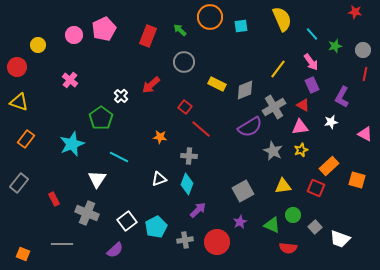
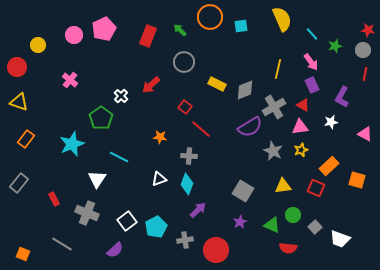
red star at (355, 12): moved 13 px right, 18 px down
yellow line at (278, 69): rotated 24 degrees counterclockwise
gray square at (243, 191): rotated 30 degrees counterclockwise
red circle at (217, 242): moved 1 px left, 8 px down
gray line at (62, 244): rotated 30 degrees clockwise
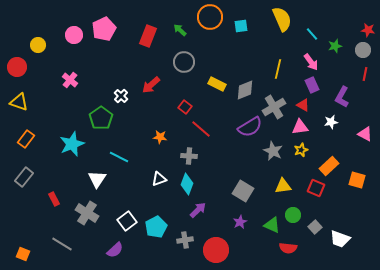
gray rectangle at (19, 183): moved 5 px right, 6 px up
gray cross at (87, 213): rotated 10 degrees clockwise
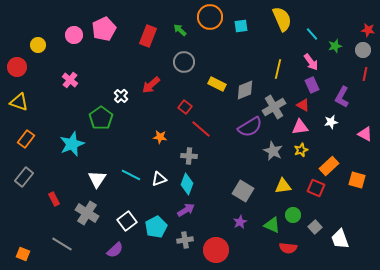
cyan line at (119, 157): moved 12 px right, 18 px down
purple arrow at (198, 210): moved 12 px left; rotated 12 degrees clockwise
white trapezoid at (340, 239): rotated 50 degrees clockwise
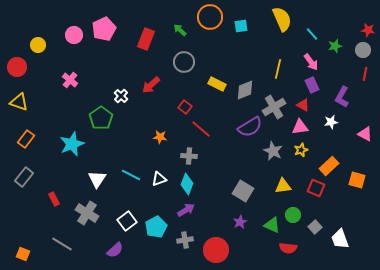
red rectangle at (148, 36): moved 2 px left, 3 px down
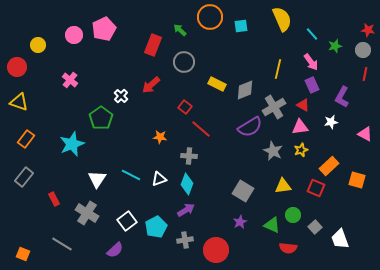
red rectangle at (146, 39): moved 7 px right, 6 px down
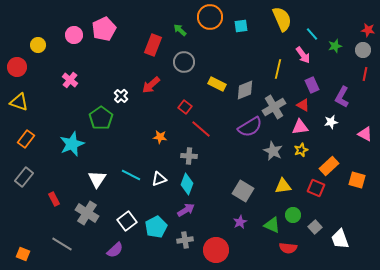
pink arrow at (311, 62): moved 8 px left, 7 px up
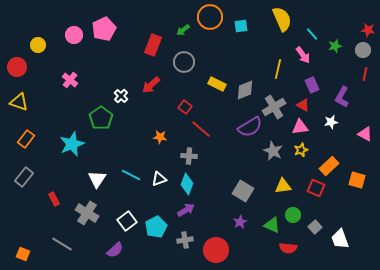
green arrow at (180, 30): moved 3 px right; rotated 80 degrees counterclockwise
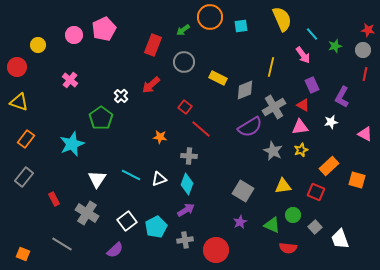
yellow line at (278, 69): moved 7 px left, 2 px up
yellow rectangle at (217, 84): moved 1 px right, 6 px up
red square at (316, 188): moved 4 px down
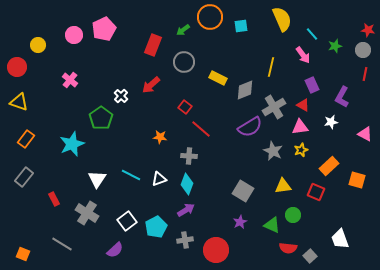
gray square at (315, 227): moved 5 px left, 29 px down
